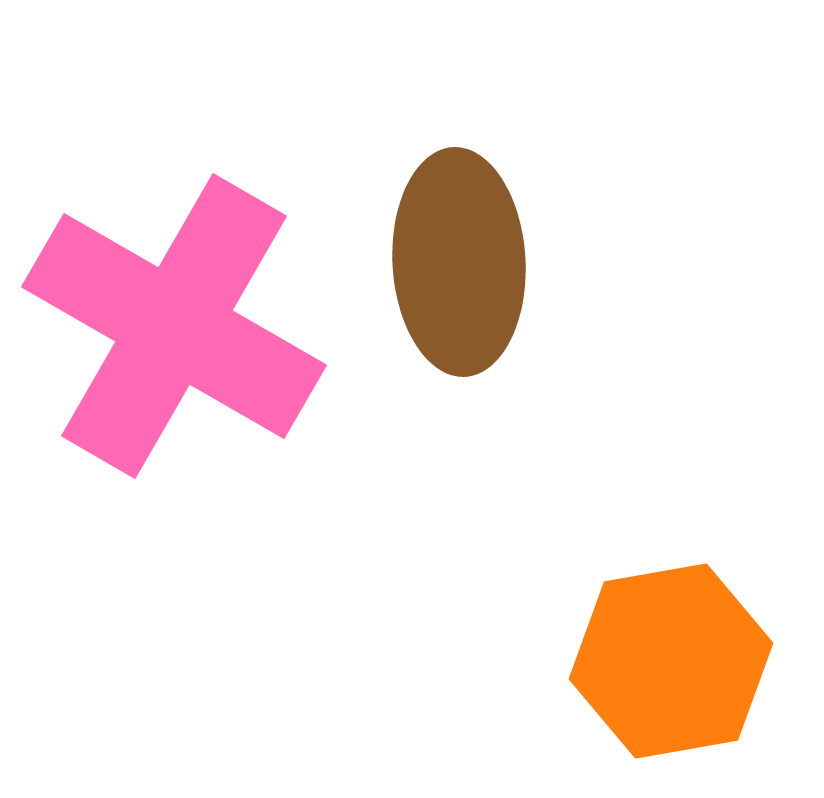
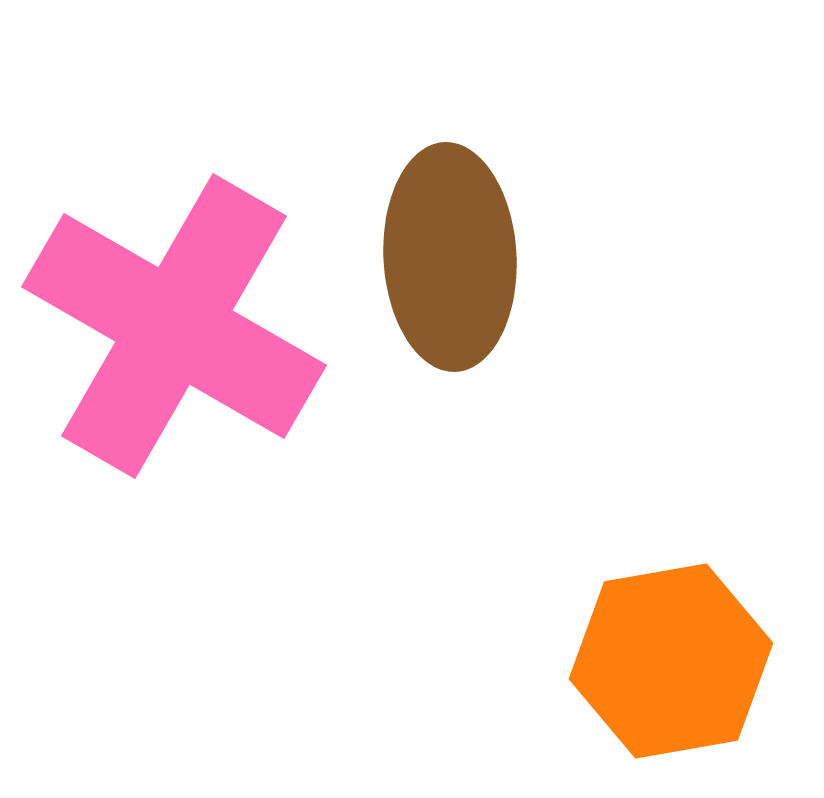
brown ellipse: moved 9 px left, 5 px up
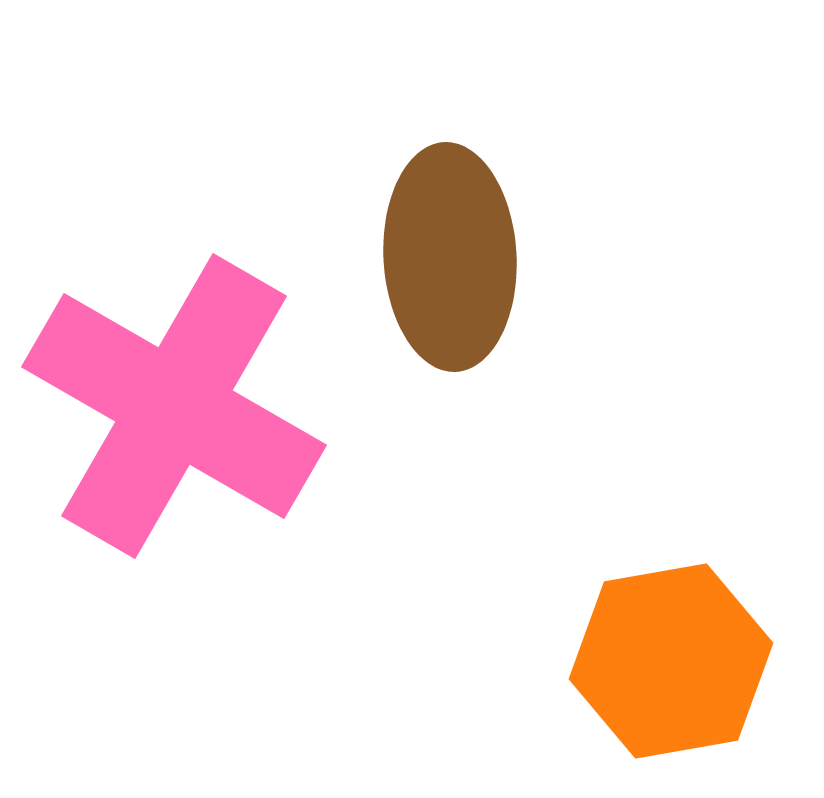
pink cross: moved 80 px down
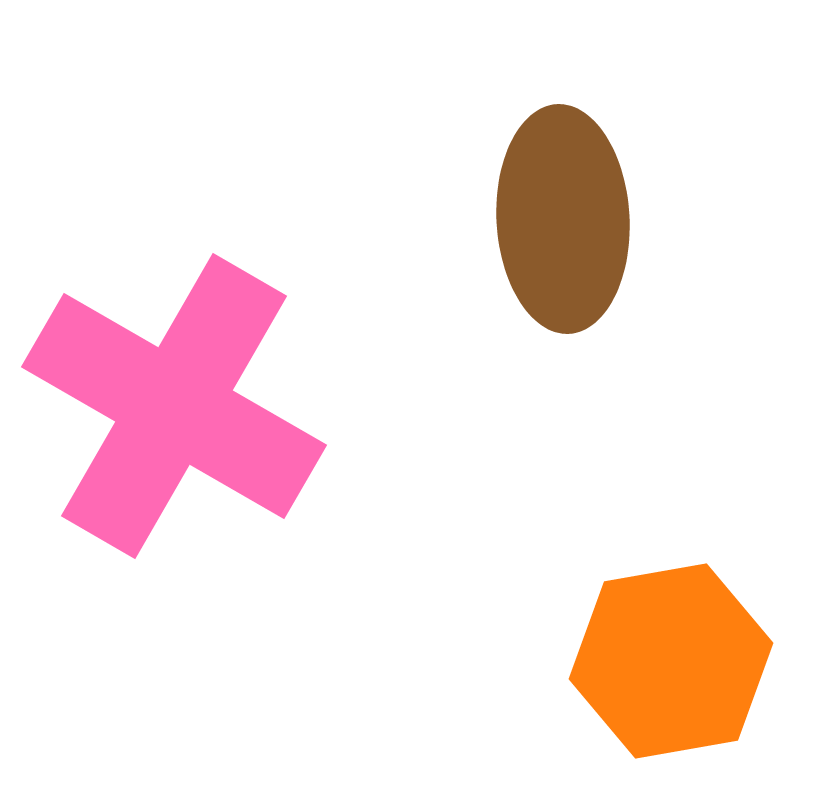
brown ellipse: moved 113 px right, 38 px up
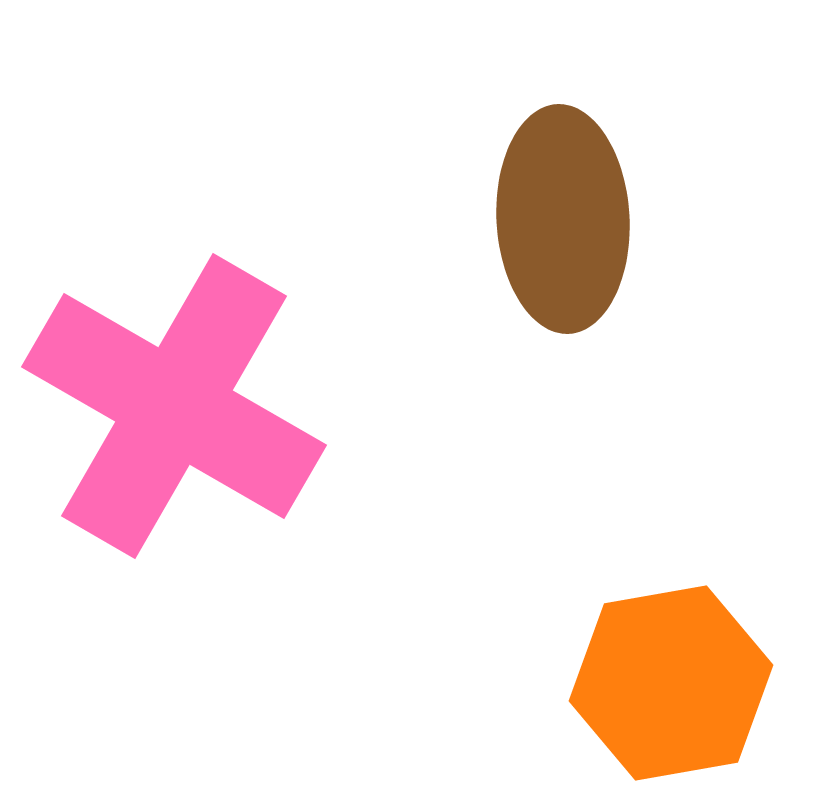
orange hexagon: moved 22 px down
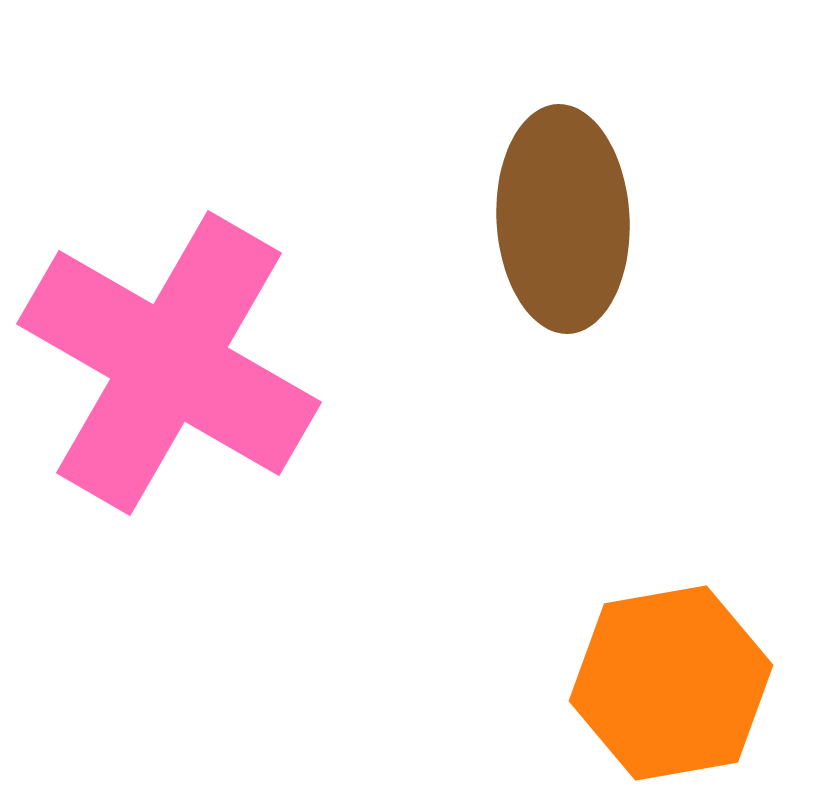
pink cross: moved 5 px left, 43 px up
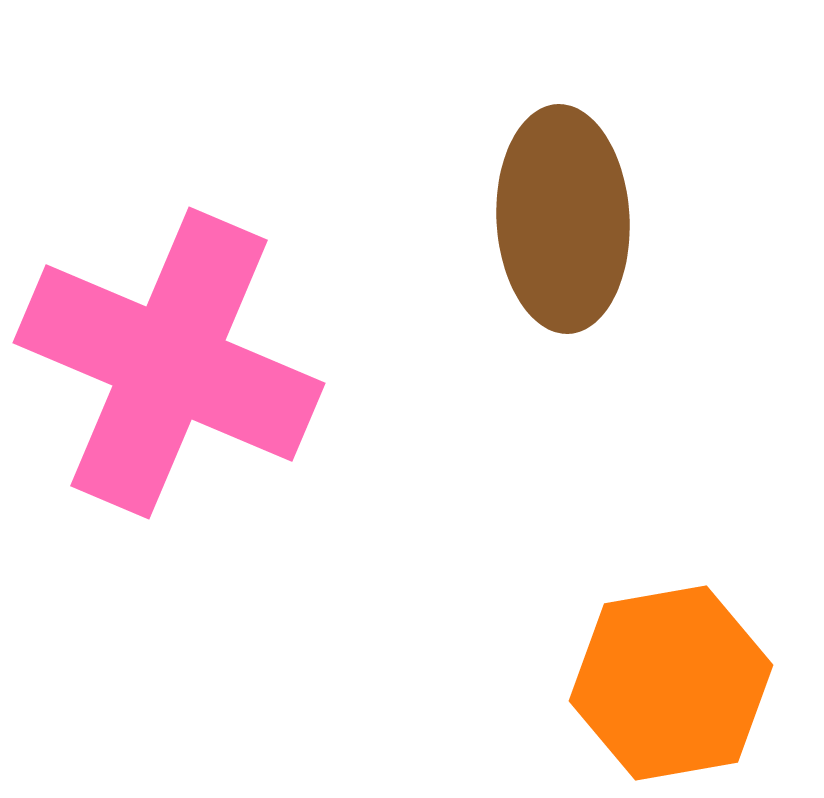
pink cross: rotated 7 degrees counterclockwise
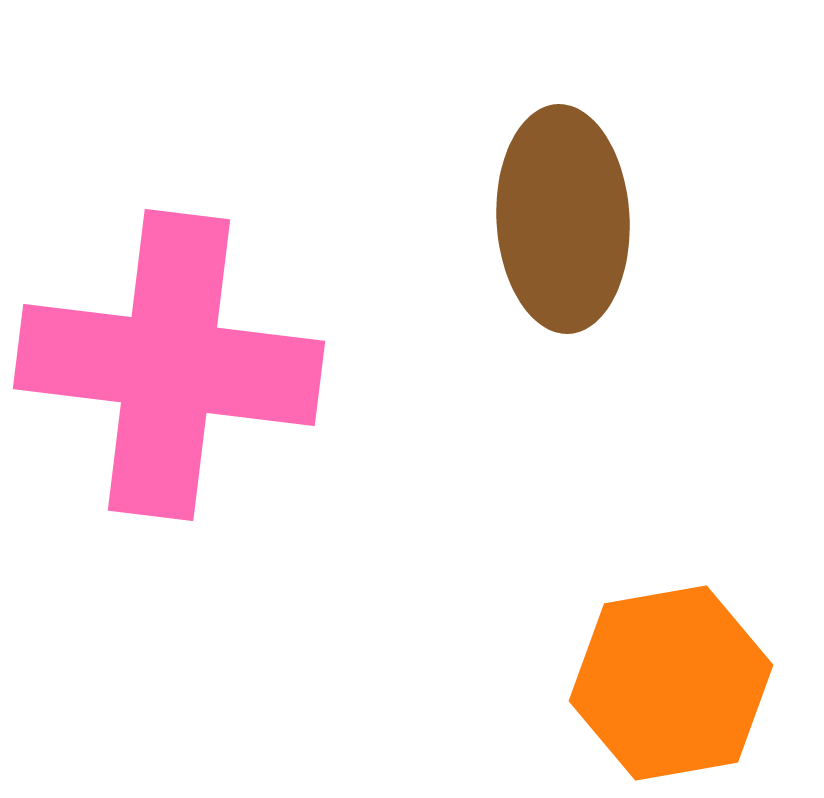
pink cross: moved 2 px down; rotated 16 degrees counterclockwise
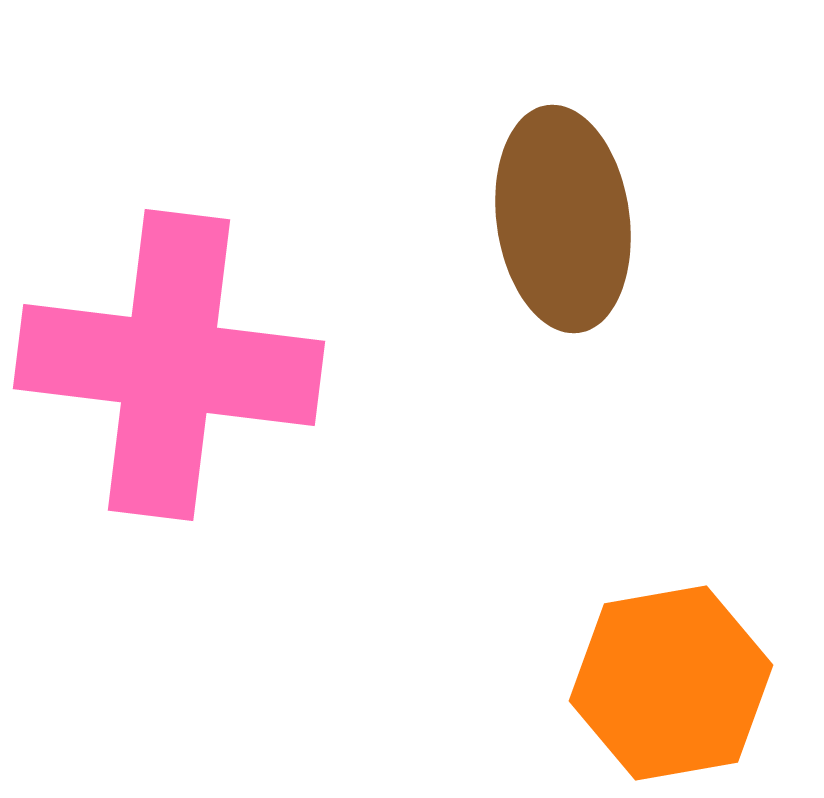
brown ellipse: rotated 5 degrees counterclockwise
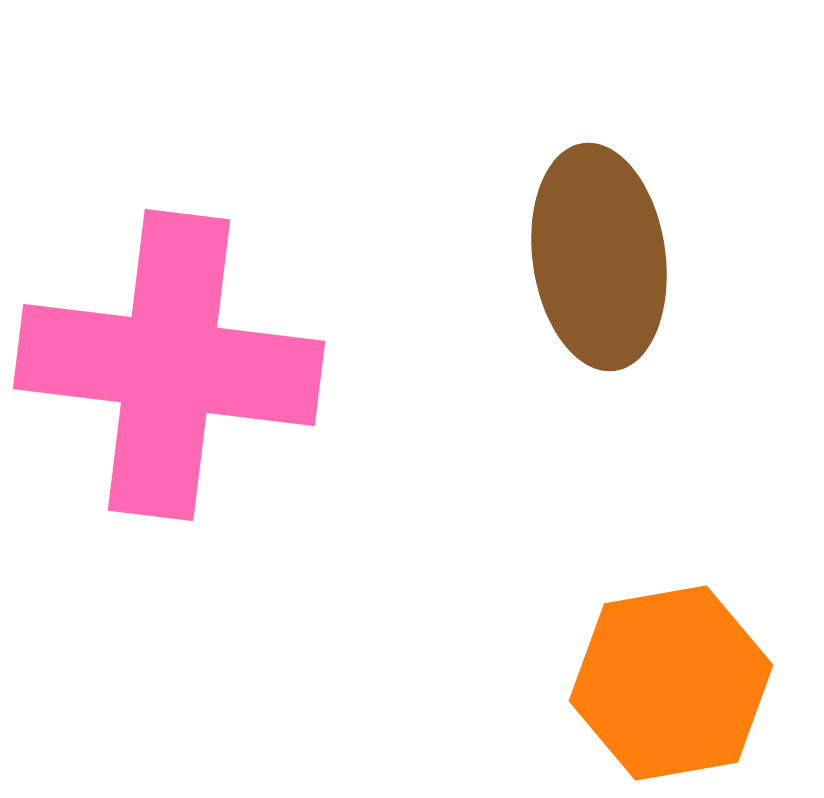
brown ellipse: moved 36 px right, 38 px down
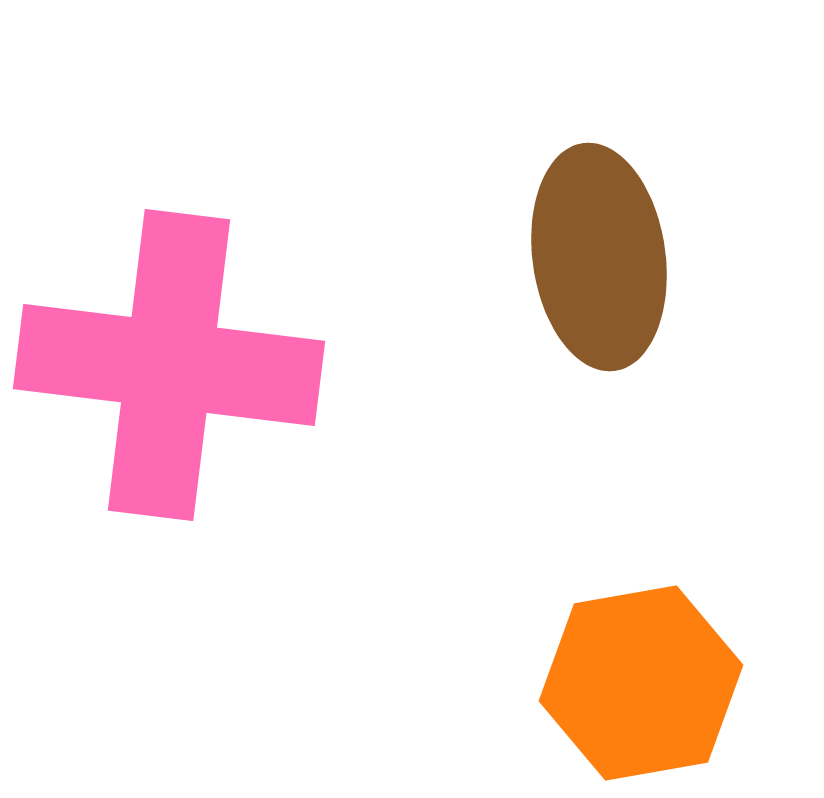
orange hexagon: moved 30 px left
